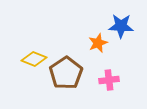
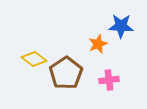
orange star: moved 1 px down
yellow diamond: rotated 15 degrees clockwise
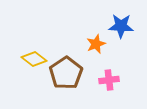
orange star: moved 2 px left
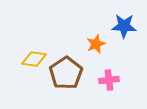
blue star: moved 3 px right
yellow diamond: rotated 30 degrees counterclockwise
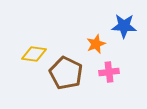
yellow diamond: moved 5 px up
brown pentagon: rotated 12 degrees counterclockwise
pink cross: moved 8 px up
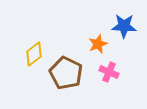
orange star: moved 2 px right
yellow diamond: rotated 45 degrees counterclockwise
pink cross: rotated 30 degrees clockwise
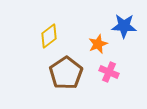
yellow diamond: moved 15 px right, 18 px up
brown pentagon: rotated 12 degrees clockwise
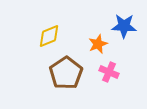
yellow diamond: rotated 15 degrees clockwise
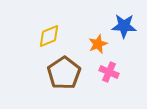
brown pentagon: moved 2 px left
